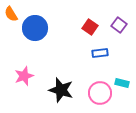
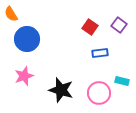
blue circle: moved 8 px left, 11 px down
cyan rectangle: moved 2 px up
pink circle: moved 1 px left
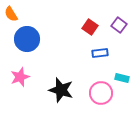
pink star: moved 4 px left, 1 px down
cyan rectangle: moved 3 px up
pink circle: moved 2 px right
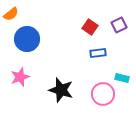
orange semicircle: rotated 98 degrees counterclockwise
purple square: rotated 28 degrees clockwise
blue rectangle: moved 2 px left
pink circle: moved 2 px right, 1 px down
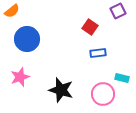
orange semicircle: moved 1 px right, 3 px up
purple square: moved 1 px left, 14 px up
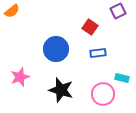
blue circle: moved 29 px right, 10 px down
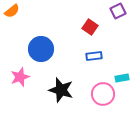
blue circle: moved 15 px left
blue rectangle: moved 4 px left, 3 px down
cyan rectangle: rotated 24 degrees counterclockwise
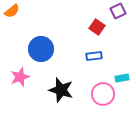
red square: moved 7 px right
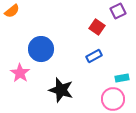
blue rectangle: rotated 21 degrees counterclockwise
pink star: moved 4 px up; rotated 18 degrees counterclockwise
pink circle: moved 10 px right, 5 px down
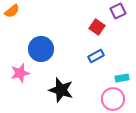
blue rectangle: moved 2 px right
pink star: rotated 24 degrees clockwise
